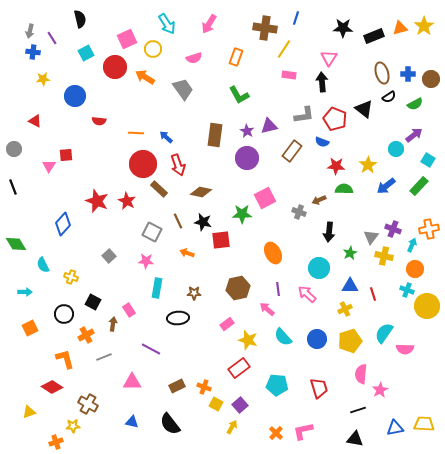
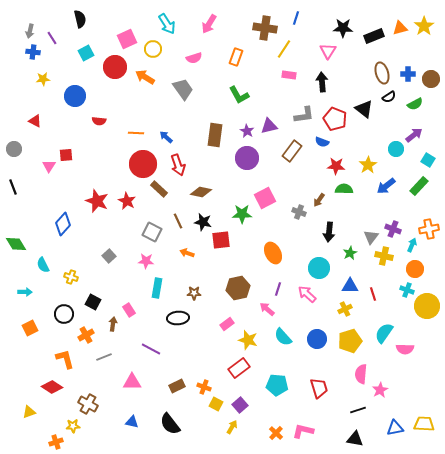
pink triangle at (329, 58): moved 1 px left, 7 px up
brown arrow at (319, 200): rotated 32 degrees counterclockwise
purple line at (278, 289): rotated 24 degrees clockwise
pink L-shape at (303, 431): rotated 25 degrees clockwise
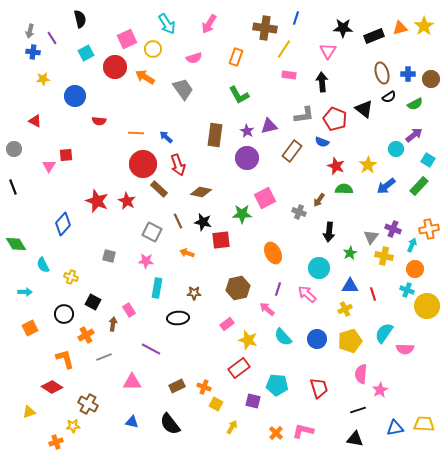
red star at (336, 166): rotated 18 degrees clockwise
gray square at (109, 256): rotated 32 degrees counterclockwise
purple square at (240, 405): moved 13 px right, 4 px up; rotated 35 degrees counterclockwise
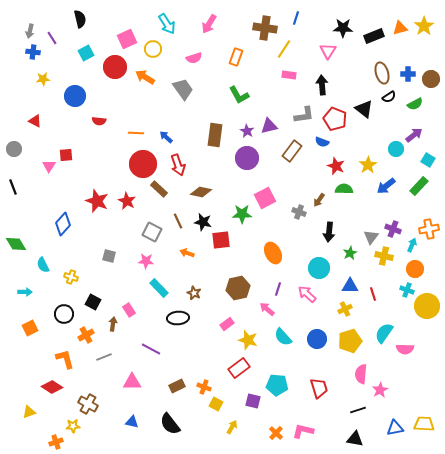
black arrow at (322, 82): moved 3 px down
cyan rectangle at (157, 288): moved 2 px right; rotated 54 degrees counterclockwise
brown star at (194, 293): rotated 24 degrees clockwise
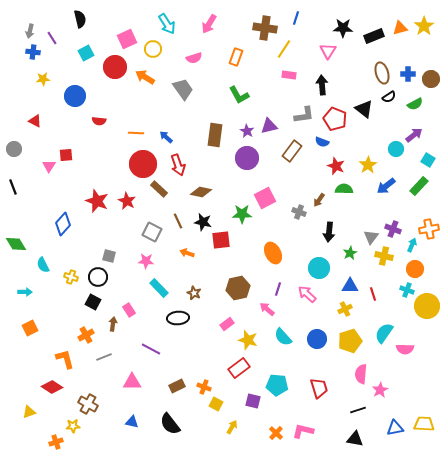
black circle at (64, 314): moved 34 px right, 37 px up
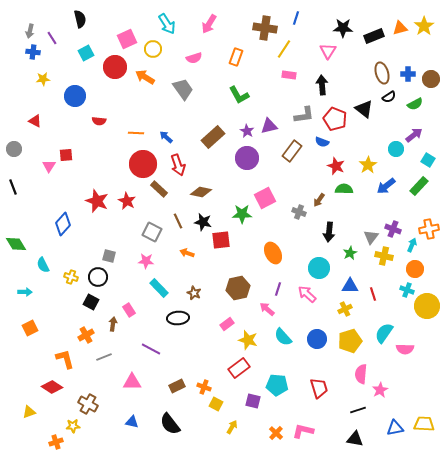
brown rectangle at (215, 135): moved 2 px left, 2 px down; rotated 40 degrees clockwise
black square at (93, 302): moved 2 px left
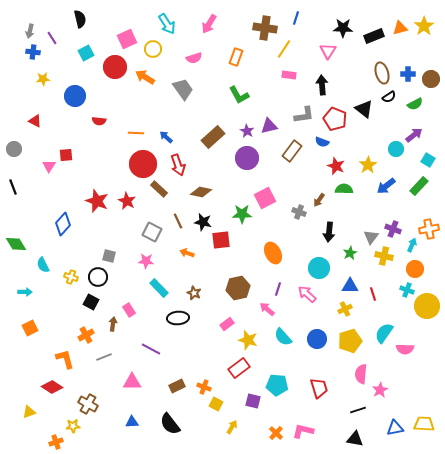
blue triangle at (132, 422): rotated 16 degrees counterclockwise
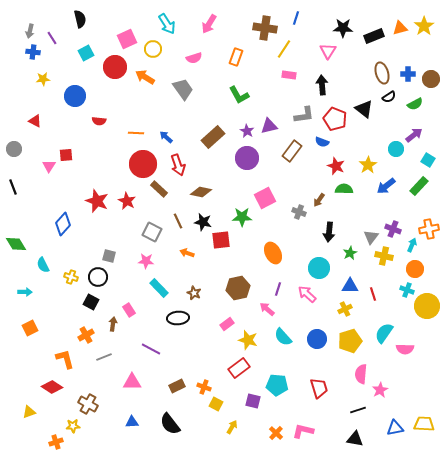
green star at (242, 214): moved 3 px down
